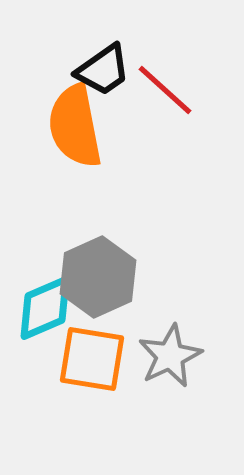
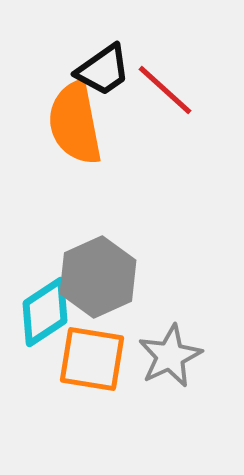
orange semicircle: moved 3 px up
cyan diamond: moved 4 px down; rotated 10 degrees counterclockwise
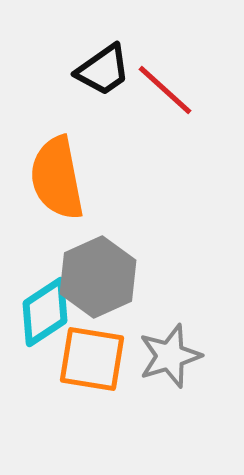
orange semicircle: moved 18 px left, 55 px down
gray star: rotated 8 degrees clockwise
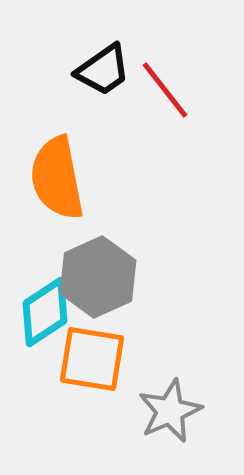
red line: rotated 10 degrees clockwise
gray star: moved 55 px down; rotated 6 degrees counterclockwise
